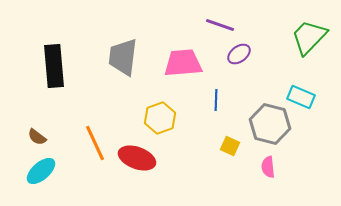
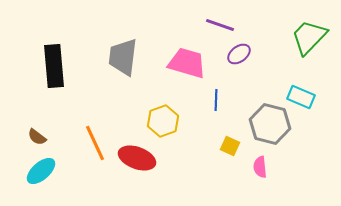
pink trapezoid: moved 4 px right; rotated 21 degrees clockwise
yellow hexagon: moved 3 px right, 3 px down
pink semicircle: moved 8 px left
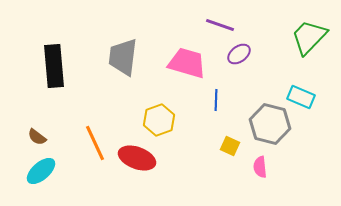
yellow hexagon: moved 4 px left, 1 px up
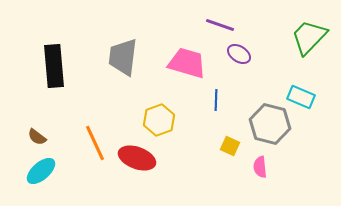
purple ellipse: rotated 70 degrees clockwise
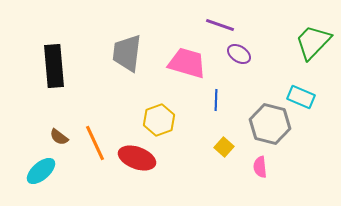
green trapezoid: moved 4 px right, 5 px down
gray trapezoid: moved 4 px right, 4 px up
brown semicircle: moved 22 px right
yellow square: moved 6 px left, 1 px down; rotated 18 degrees clockwise
